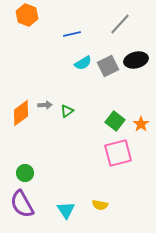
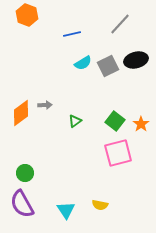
green triangle: moved 8 px right, 10 px down
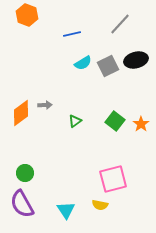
pink square: moved 5 px left, 26 px down
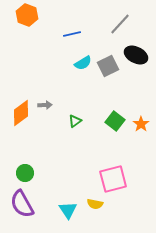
black ellipse: moved 5 px up; rotated 40 degrees clockwise
yellow semicircle: moved 5 px left, 1 px up
cyan triangle: moved 2 px right
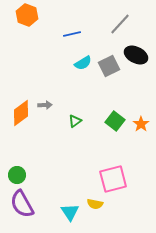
gray square: moved 1 px right
green circle: moved 8 px left, 2 px down
cyan triangle: moved 2 px right, 2 px down
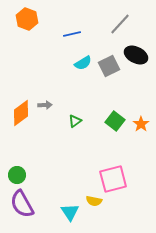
orange hexagon: moved 4 px down
yellow semicircle: moved 1 px left, 3 px up
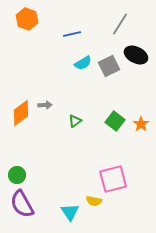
gray line: rotated 10 degrees counterclockwise
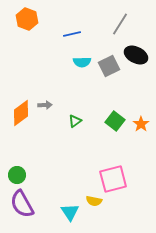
cyan semicircle: moved 1 px left, 1 px up; rotated 30 degrees clockwise
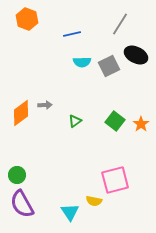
pink square: moved 2 px right, 1 px down
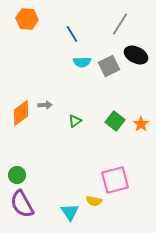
orange hexagon: rotated 15 degrees counterclockwise
blue line: rotated 72 degrees clockwise
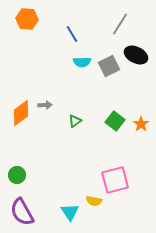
purple semicircle: moved 8 px down
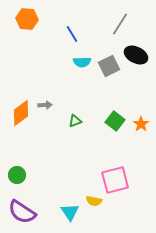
green triangle: rotated 16 degrees clockwise
purple semicircle: rotated 28 degrees counterclockwise
